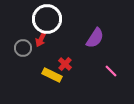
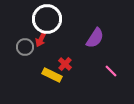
gray circle: moved 2 px right, 1 px up
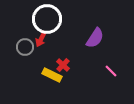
red cross: moved 2 px left, 1 px down
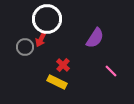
yellow rectangle: moved 5 px right, 7 px down
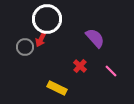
purple semicircle: rotated 75 degrees counterclockwise
red cross: moved 17 px right, 1 px down
yellow rectangle: moved 6 px down
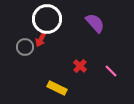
purple semicircle: moved 15 px up
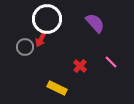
pink line: moved 9 px up
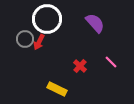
red arrow: moved 2 px left, 3 px down
gray circle: moved 8 px up
yellow rectangle: moved 1 px down
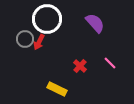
pink line: moved 1 px left, 1 px down
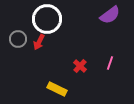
purple semicircle: moved 15 px right, 8 px up; rotated 95 degrees clockwise
gray circle: moved 7 px left
pink line: rotated 64 degrees clockwise
